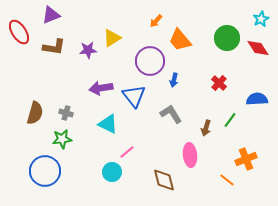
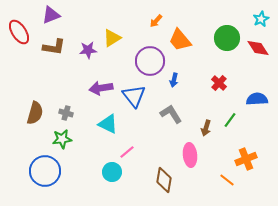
brown diamond: rotated 25 degrees clockwise
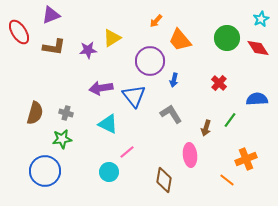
cyan circle: moved 3 px left
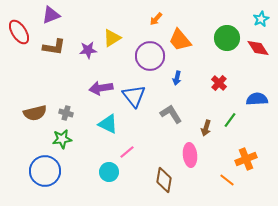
orange arrow: moved 2 px up
purple circle: moved 5 px up
blue arrow: moved 3 px right, 2 px up
brown semicircle: rotated 60 degrees clockwise
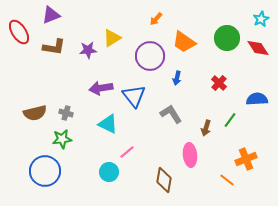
orange trapezoid: moved 4 px right, 2 px down; rotated 15 degrees counterclockwise
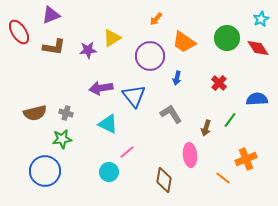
orange line: moved 4 px left, 2 px up
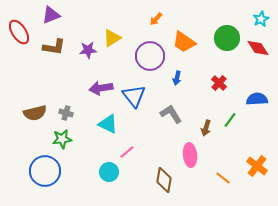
orange cross: moved 11 px right, 7 px down; rotated 30 degrees counterclockwise
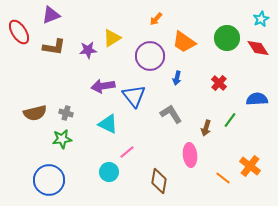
purple arrow: moved 2 px right, 2 px up
orange cross: moved 7 px left
blue circle: moved 4 px right, 9 px down
brown diamond: moved 5 px left, 1 px down
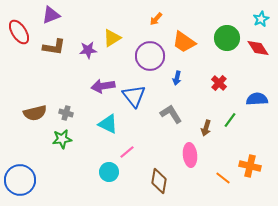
orange cross: rotated 25 degrees counterclockwise
blue circle: moved 29 px left
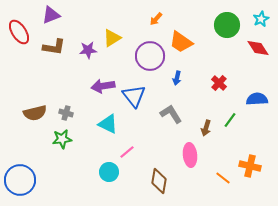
green circle: moved 13 px up
orange trapezoid: moved 3 px left
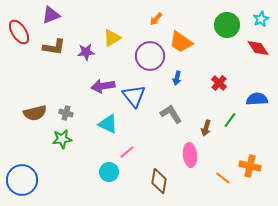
purple star: moved 2 px left, 2 px down
blue circle: moved 2 px right
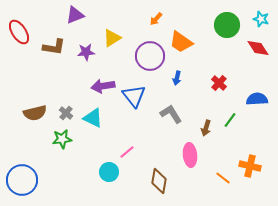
purple triangle: moved 24 px right
cyan star: rotated 28 degrees counterclockwise
gray cross: rotated 24 degrees clockwise
cyan triangle: moved 15 px left, 6 px up
